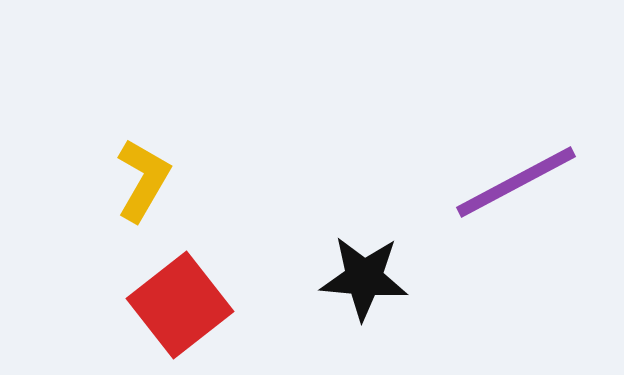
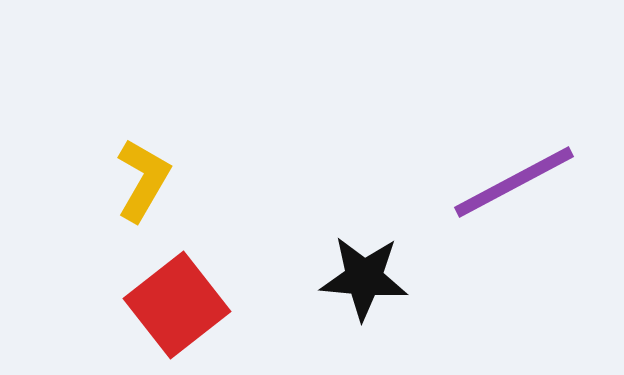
purple line: moved 2 px left
red square: moved 3 px left
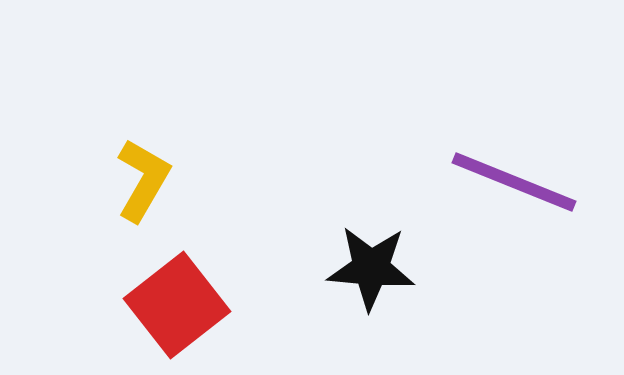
purple line: rotated 50 degrees clockwise
black star: moved 7 px right, 10 px up
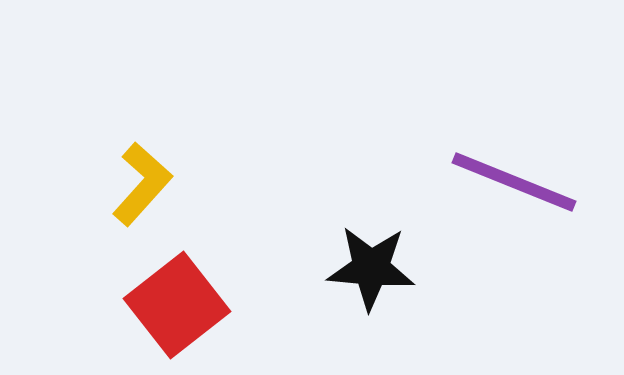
yellow L-shape: moved 1 px left, 4 px down; rotated 12 degrees clockwise
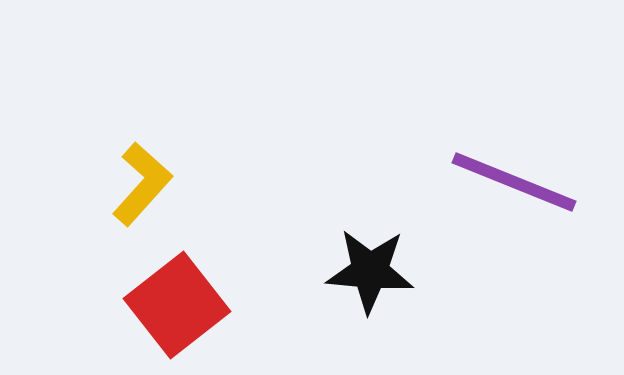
black star: moved 1 px left, 3 px down
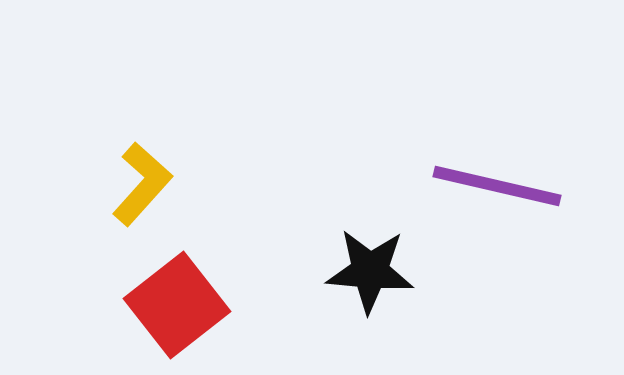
purple line: moved 17 px left, 4 px down; rotated 9 degrees counterclockwise
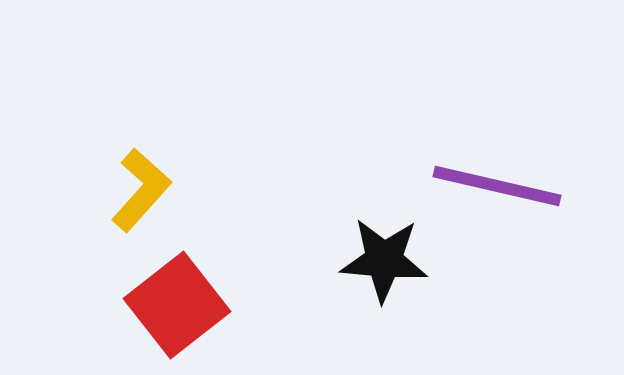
yellow L-shape: moved 1 px left, 6 px down
black star: moved 14 px right, 11 px up
